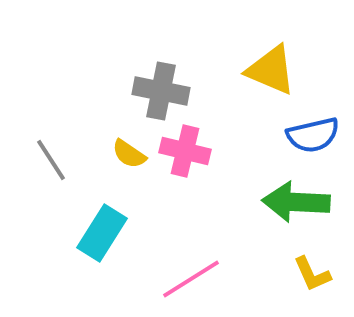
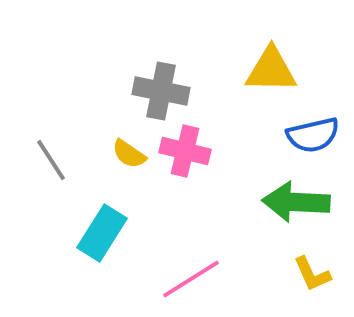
yellow triangle: rotated 22 degrees counterclockwise
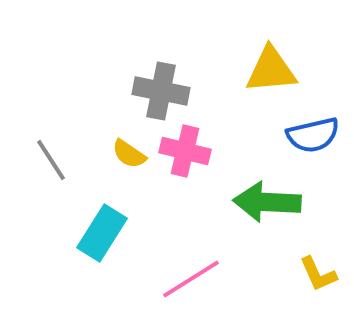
yellow triangle: rotated 6 degrees counterclockwise
green arrow: moved 29 px left
yellow L-shape: moved 6 px right
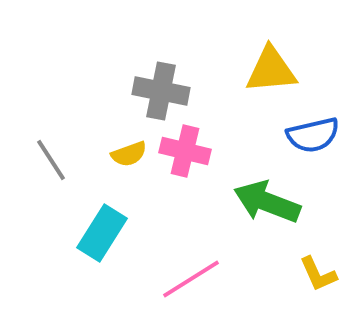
yellow semicircle: rotated 54 degrees counterclockwise
green arrow: rotated 18 degrees clockwise
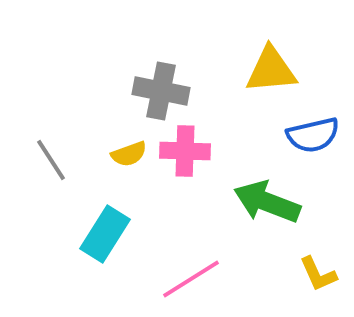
pink cross: rotated 12 degrees counterclockwise
cyan rectangle: moved 3 px right, 1 px down
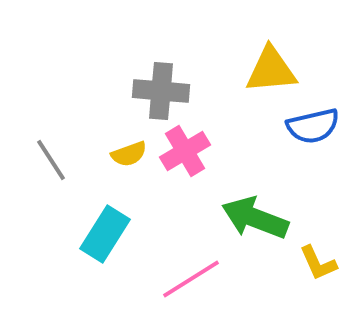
gray cross: rotated 6 degrees counterclockwise
blue semicircle: moved 9 px up
pink cross: rotated 33 degrees counterclockwise
green arrow: moved 12 px left, 16 px down
yellow L-shape: moved 11 px up
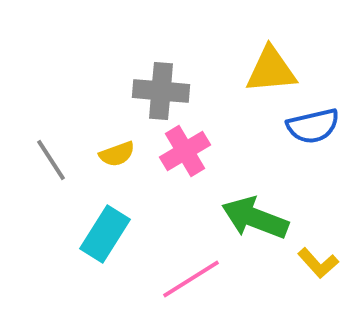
yellow semicircle: moved 12 px left
yellow L-shape: rotated 18 degrees counterclockwise
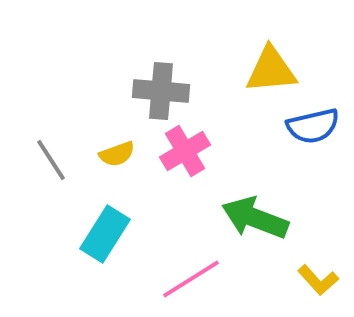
yellow L-shape: moved 17 px down
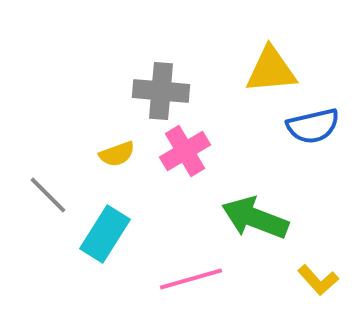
gray line: moved 3 px left, 35 px down; rotated 12 degrees counterclockwise
pink line: rotated 16 degrees clockwise
